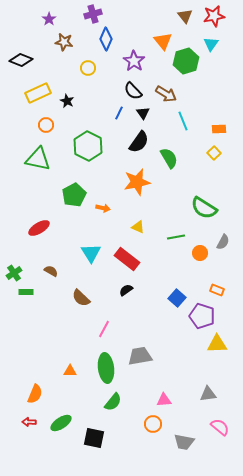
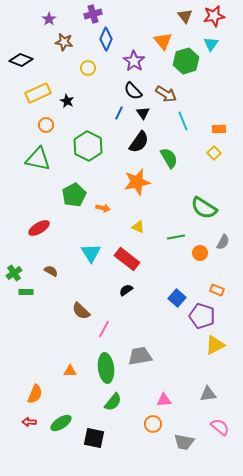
brown semicircle at (81, 298): moved 13 px down
yellow triangle at (217, 344): moved 2 px left, 1 px down; rotated 25 degrees counterclockwise
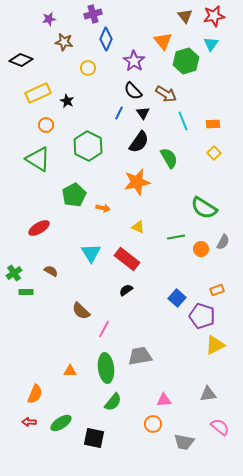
purple star at (49, 19): rotated 24 degrees clockwise
orange rectangle at (219, 129): moved 6 px left, 5 px up
green triangle at (38, 159): rotated 20 degrees clockwise
orange circle at (200, 253): moved 1 px right, 4 px up
orange rectangle at (217, 290): rotated 40 degrees counterclockwise
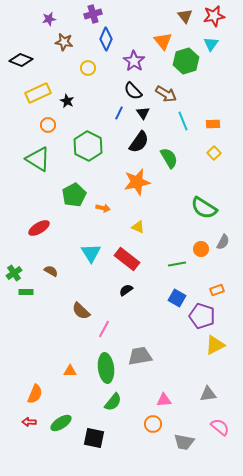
orange circle at (46, 125): moved 2 px right
green line at (176, 237): moved 1 px right, 27 px down
blue square at (177, 298): rotated 12 degrees counterclockwise
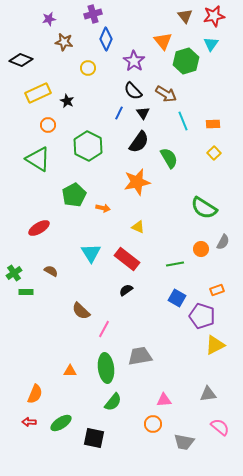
green line at (177, 264): moved 2 px left
